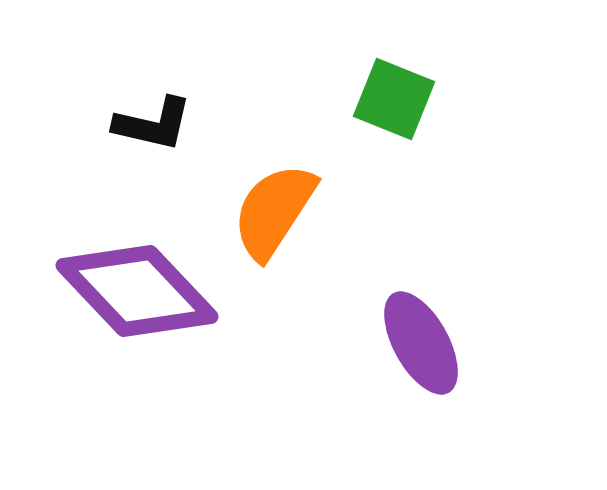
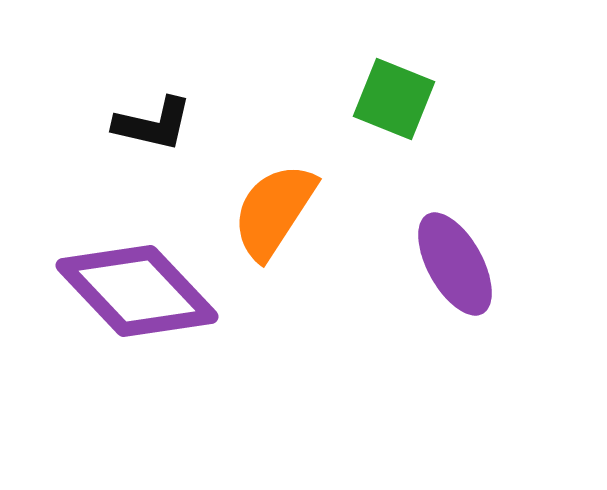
purple ellipse: moved 34 px right, 79 px up
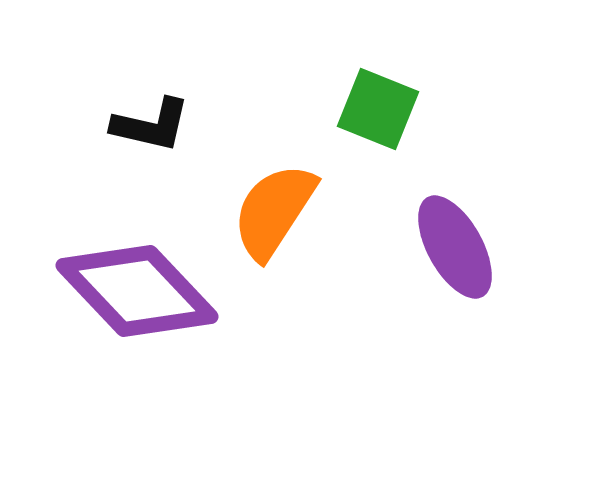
green square: moved 16 px left, 10 px down
black L-shape: moved 2 px left, 1 px down
purple ellipse: moved 17 px up
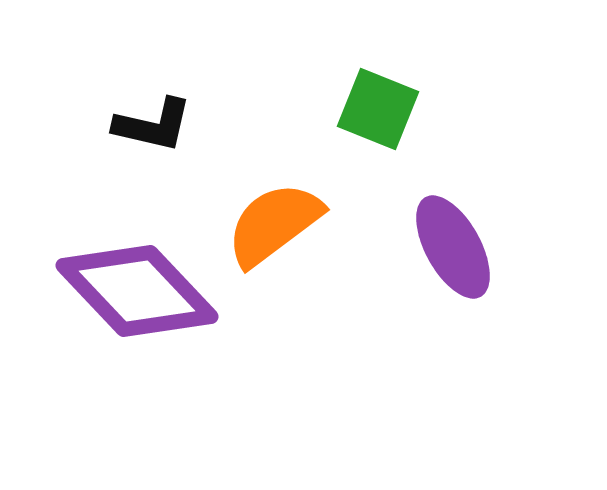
black L-shape: moved 2 px right
orange semicircle: moved 13 px down; rotated 20 degrees clockwise
purple ellipse: moved 2 px left
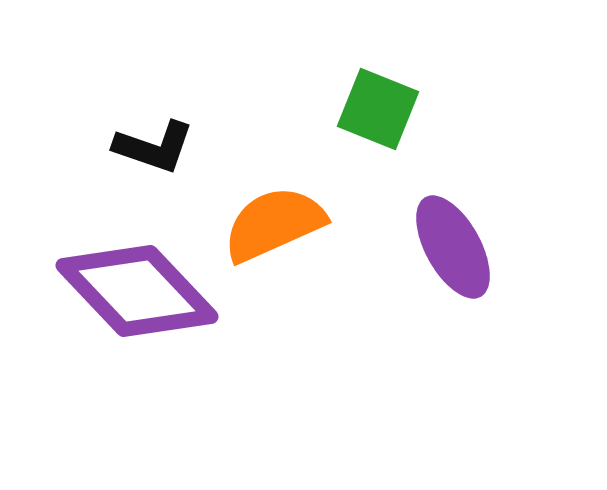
black L-shape: moved 1 px right, 22 px down; rotated 6 degrees clockwise
orange semicircle: rotated 13 degrees clockwise
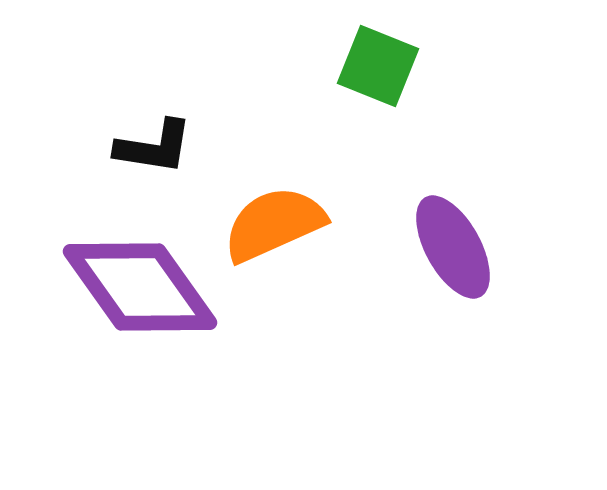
green square: moved 43 px up
black L-shape: rotated 10 degrees counterclockwise
purple diamond: moved 3 px right, 4 px up; rotated 8 degrees clockwise
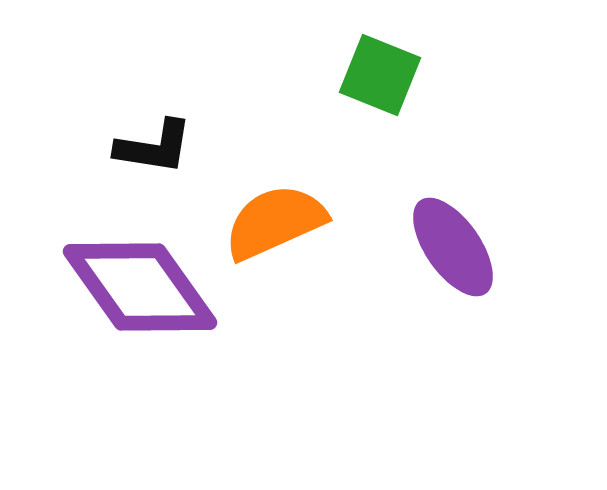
green square: moved 2 px right, 9 px down
orange semicircle: moved 1 px right, 2 px up
purple ellipse: rotated 6 degrees counterclockwise
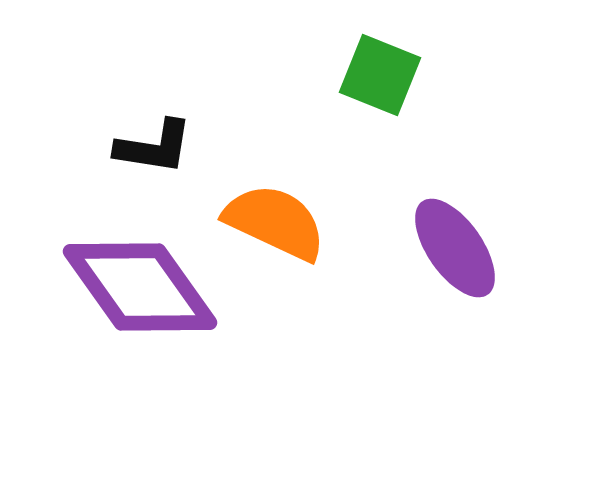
orange semicircle: rotated 49 degrees clockwise
purple ellipse: moved 2 px right, 1 px down
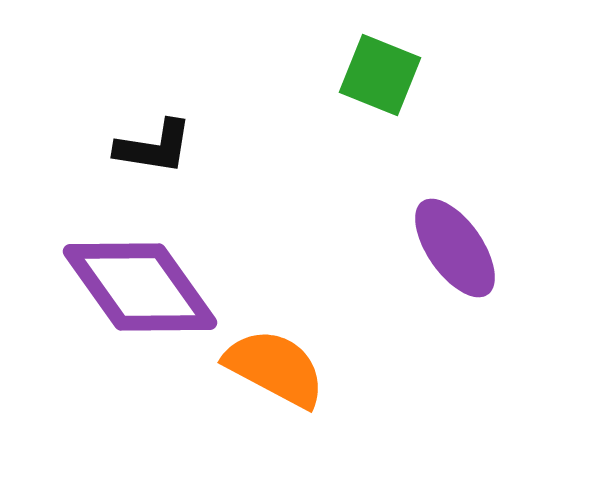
orange semicircle: moved 146 px down; rotated 3 degrees clockwise
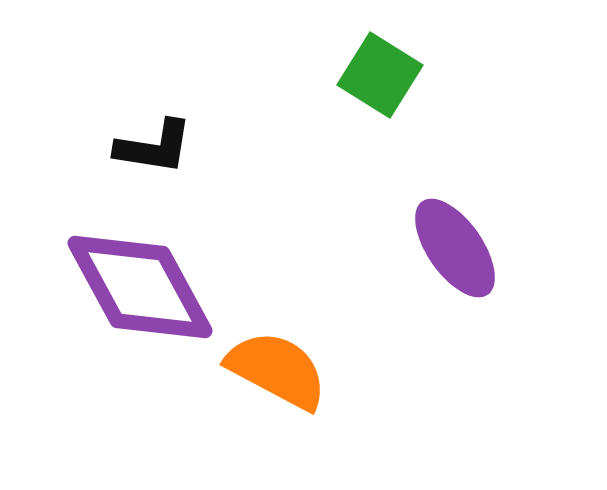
green square: rotated 10 degrees clockwise
purple diamond: rotated 7 degrees clockwise
orange semicircle: moved 2 px right, 2 px down
